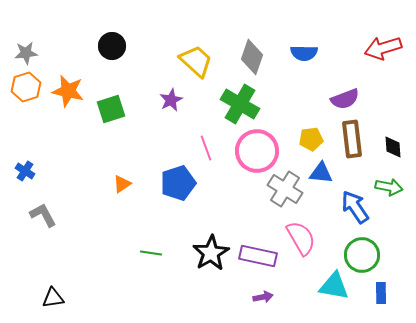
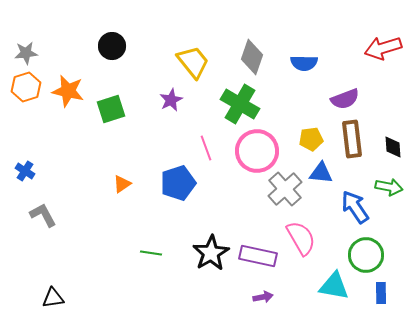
blue semicircle: moved 10 px down
yellow trapezoid: moved 3 px left, 1 px down; rotated 9 degrees clockwise
gray cross: rotated 16 degrees clockwise
green circle: moved 4 px right
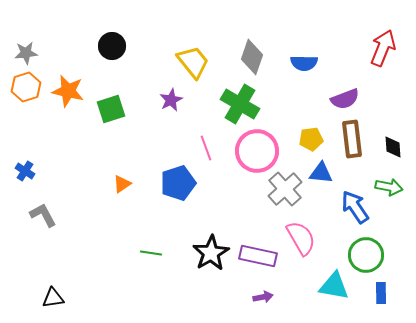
red arrow: rotated 129 degrees clockwise
